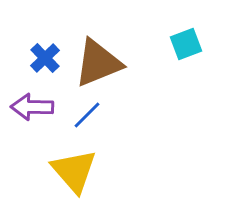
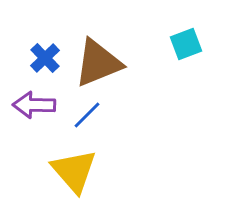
purple arrow: moved 2 px right, 2 px up
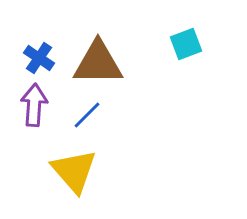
blue cross: moved 6 px left; rotated 12 degrees counterclockwise
brown triangle: rotated 22 degrees clockwise
purple arrow: rotated 93 degrees clockwise
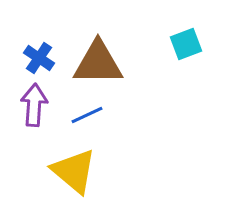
blue line: rotated 20 degrees clockwise
yellow triangle: rotated 9 degrees counterclockwise
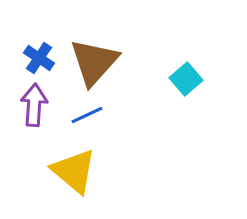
cyan square: moved 35 px down; rotated 20 degrees counterclockwise
brown triangle: moved 4 px left, 1 px up; rotated 48 degrees counterclockwise
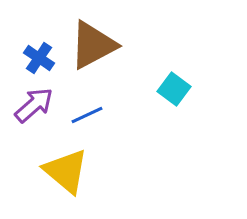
brown triangle: moved 1 px left, 17 px up; rotated 20 degrees clockwise
cyan square: moved 12 px left, 10 px down; rotated 12 degrees counterclockwise
purple arrow: rotated 45 degrees clockwise
yellow triangle: moved 8 px left
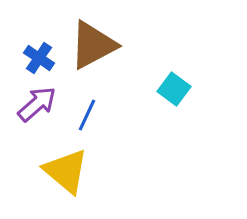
purple arrow: moved 3 px right, 1 px up
blue line: rotated 40 degrees counterclockwise
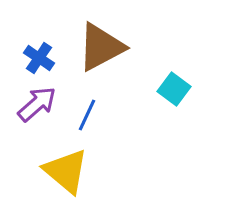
brown triangle: moved 8 px right, 2 px down
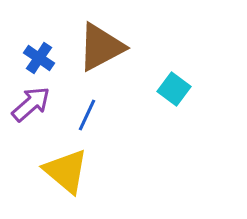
purple arrow: moved 6 px left
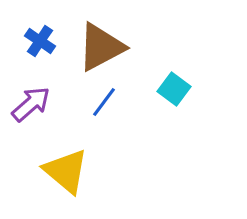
blue cross: moved 1 px right, 17 px up
blue line: moved 17 px right, 13 px up; rotated 12 degrees clockwise
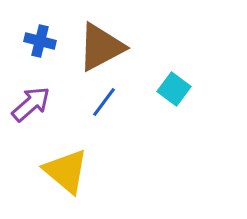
blue cross: rotated 20 degrees counterclockwise
